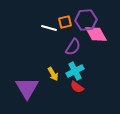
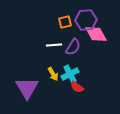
white line: moved 5 px right, 17 px down; rotated 21 degrees counterclockwise
cyan cross: moved 5 px left, 3 px down
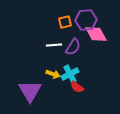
yellow arrow: rotated 40 degrees counterclockwise
purple triangle: moved 3 px right, 3 px down
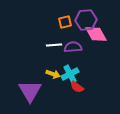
purple semicircle: rotated 126 degrees counterclockwise
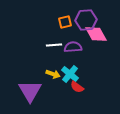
cyan cross: rotated 24 degrees counterclockwise
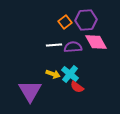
orange square: rotated 24 degrees counterclockwise
pink diamond: moved 8 px down
